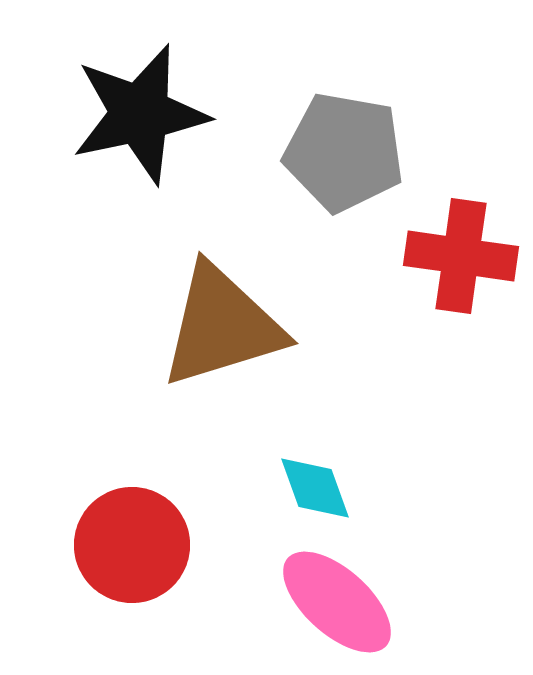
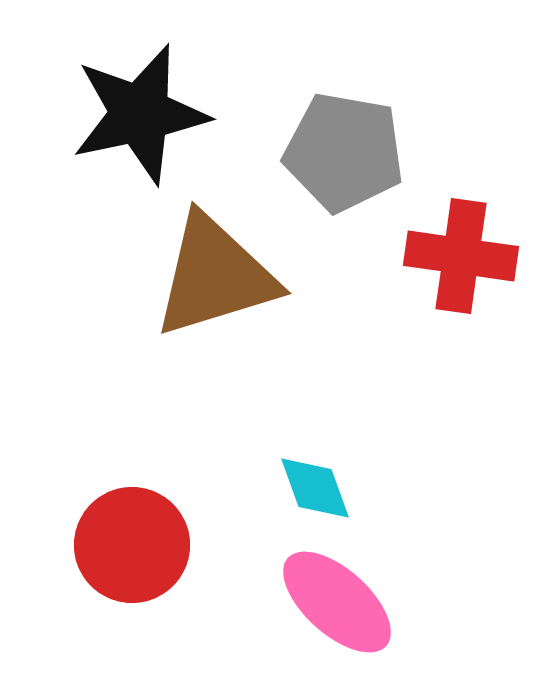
brown triangle: moved 7 px left, 50 px up
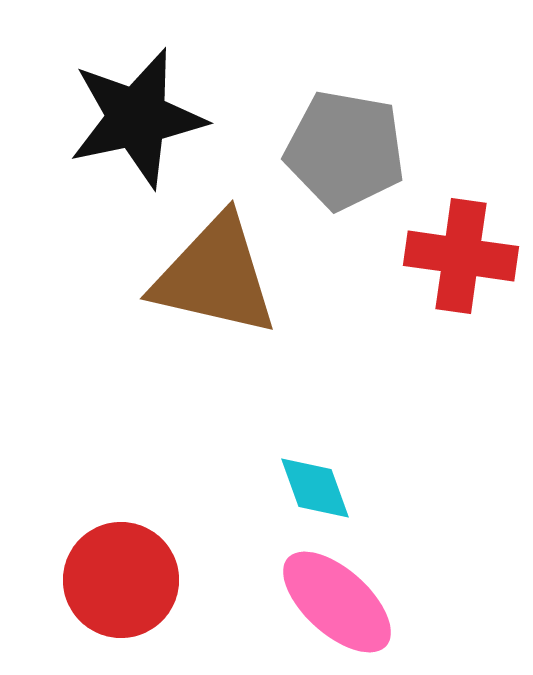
black star: moved 3 px left, 4 px down
gray pentagon: moved 1 px right, 2 px up
brown triangle: rotated 30 degrees clockwise
red circle: moved 11 px left, 35 px down
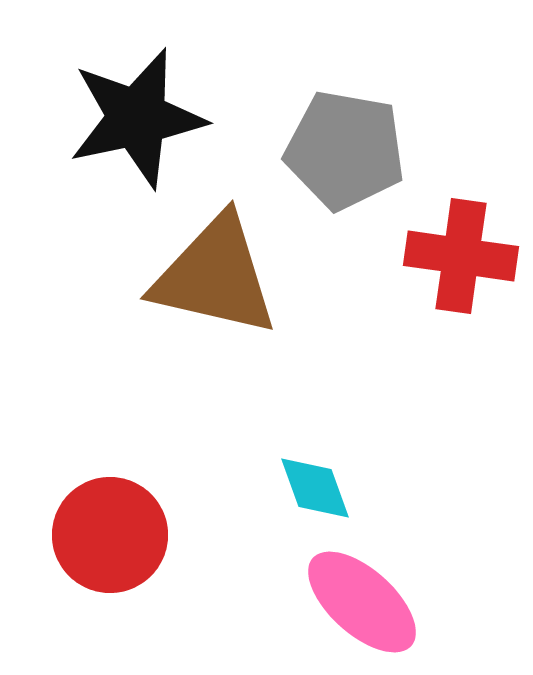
red circle: moved 11 px left, 45 px up
pink ellipse: moved 25 px right
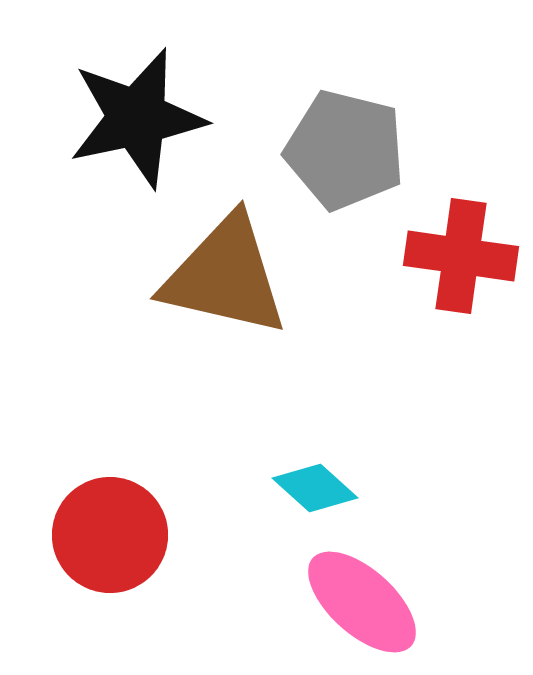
gray pentagon: rotated 4 degrees clockwise
brown triangle: moved 10 px right
cyan diamond: rotated 28 degrees counterclockwise
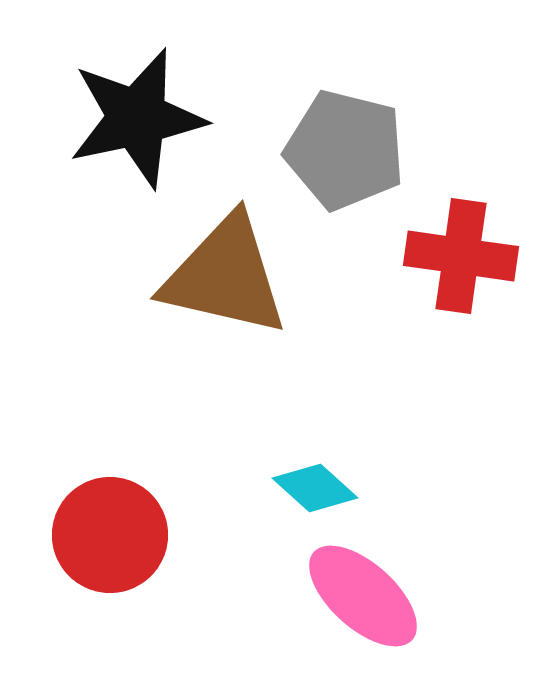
pink ellipse: moved 1 px right, 6 px up
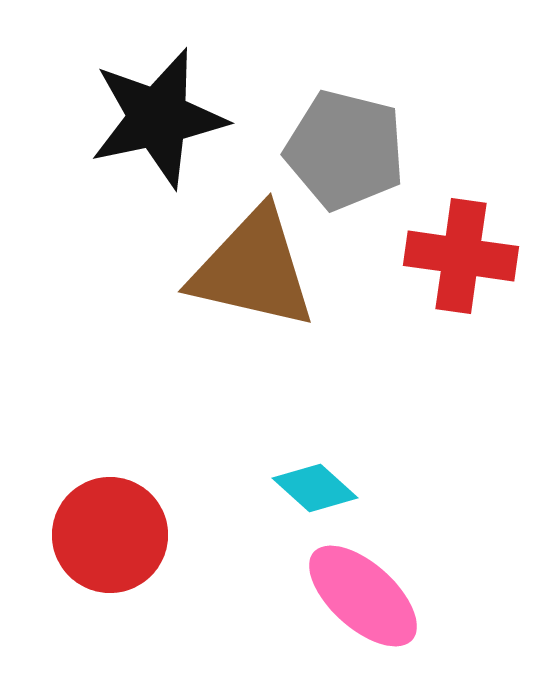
black star: moved 21 px right
brown triangle: moved 28 px right, 7 px up
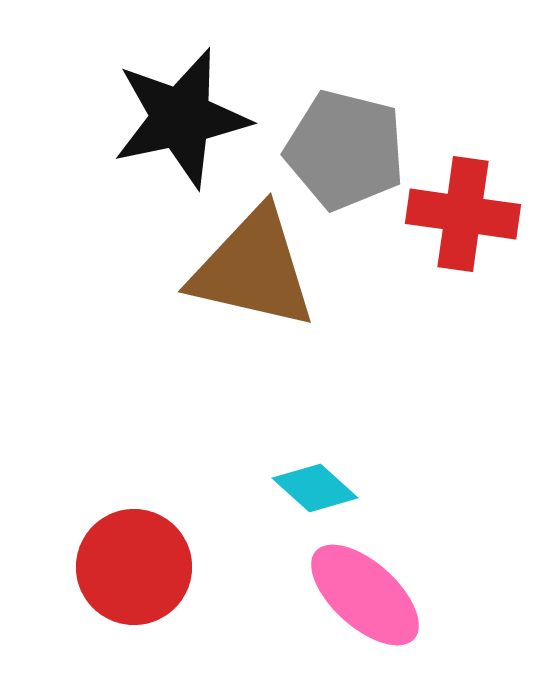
black star: moved 23 px right
red cross: moved 2 px right, 42 px up
red circle: moved 24 px right, 32 px down
pink ellipse: moved 2 px right, 1 px up
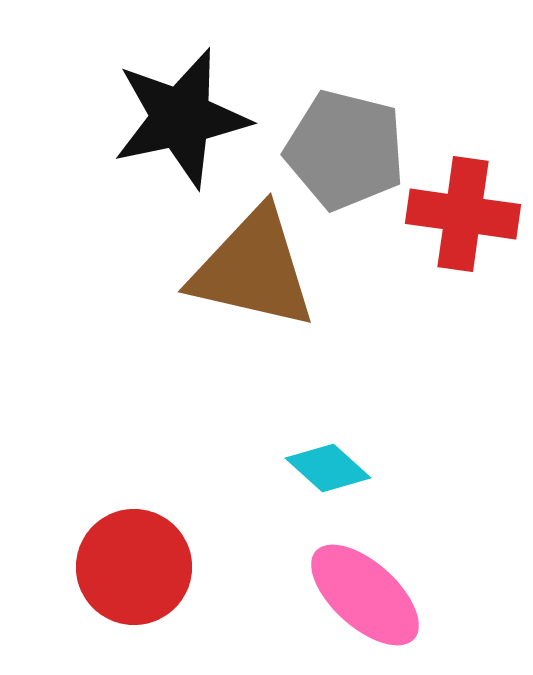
cyan diamond: moved 13 px right, 20 px up
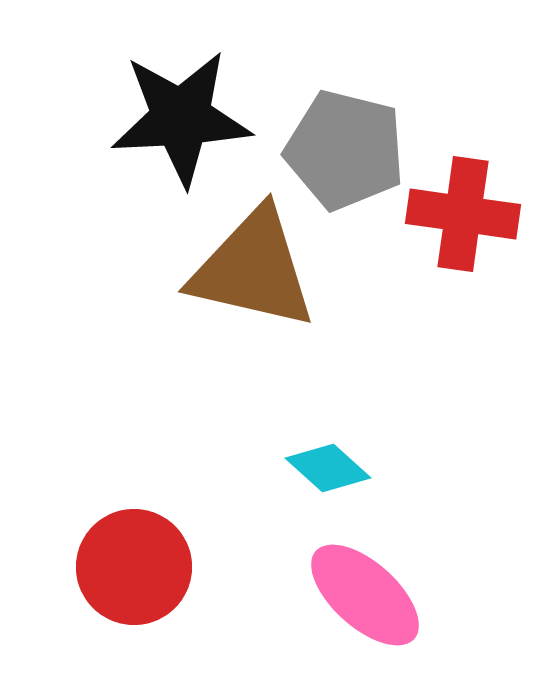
black star: rotated 9 degrees clockwise
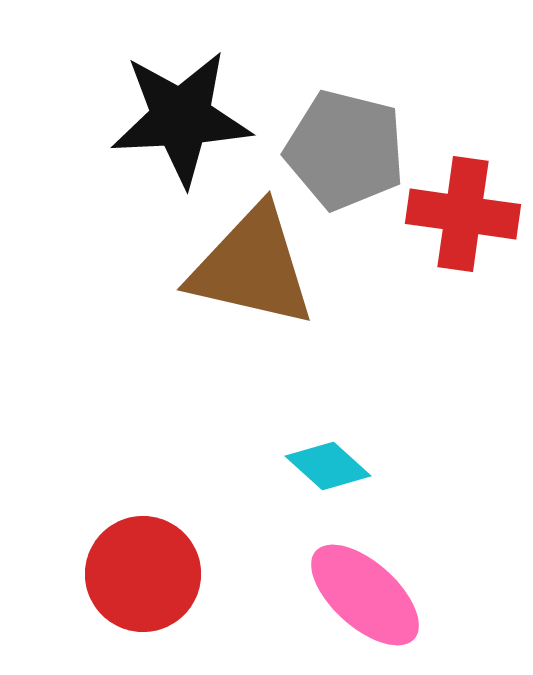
brown triangle: moved 1 px left, 2 px up
cyan diamond: moved 2 px up
red circle: moved 9 px right, 7 px down
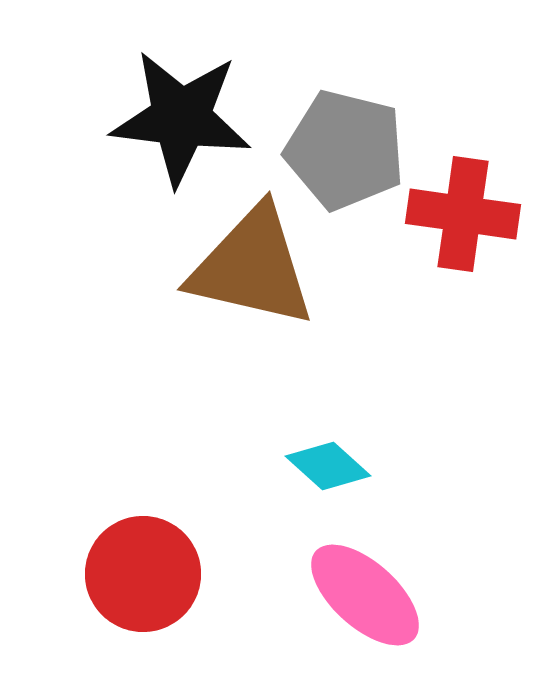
black star: rotated 10 degrees clockwise
